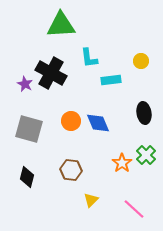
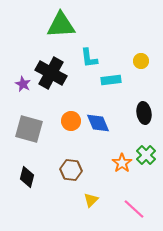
purple star: moved 2 px left
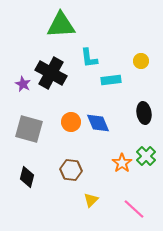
orange circle: moved 1 px down
green cross: moved 1 px down
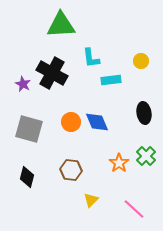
cyan L-shape: moved 2 px right
black cross: moved 1 px right
blue diamond: moved 1 px left, 1 px up
orange star: moved 3 px left
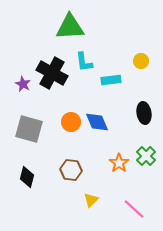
green triangle: moved 9 px right, 2 px down
cyan L-shape: moved 7 px left, 4 px down
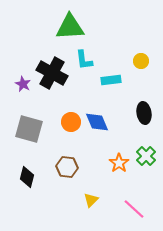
cyan L-shape: moved 2 px up
brown hexagon: moved 4 px left, 3 px up
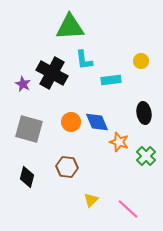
orange star: moved 21 px up; rotated 18 degrees counterclockwise
pink line: moved 6 px left
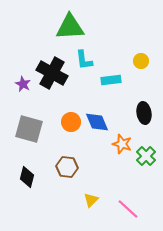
orange star: moved 3 px right, 2 px down
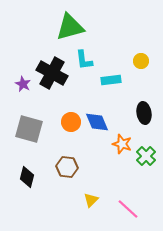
green triangle: rotated 12 degrees counterclockwise
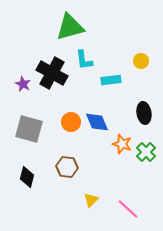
green cross: moved 4 px up
